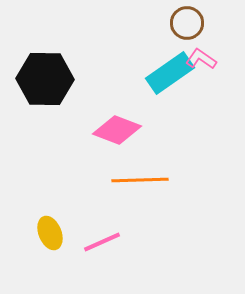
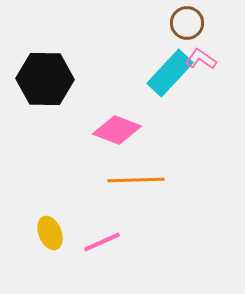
cyan rectangle: rotated 12 degrees counterclockwise
orange line: moved 4 px left
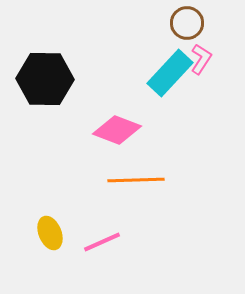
pink L-shape: rotated 88 degrees clockwise
